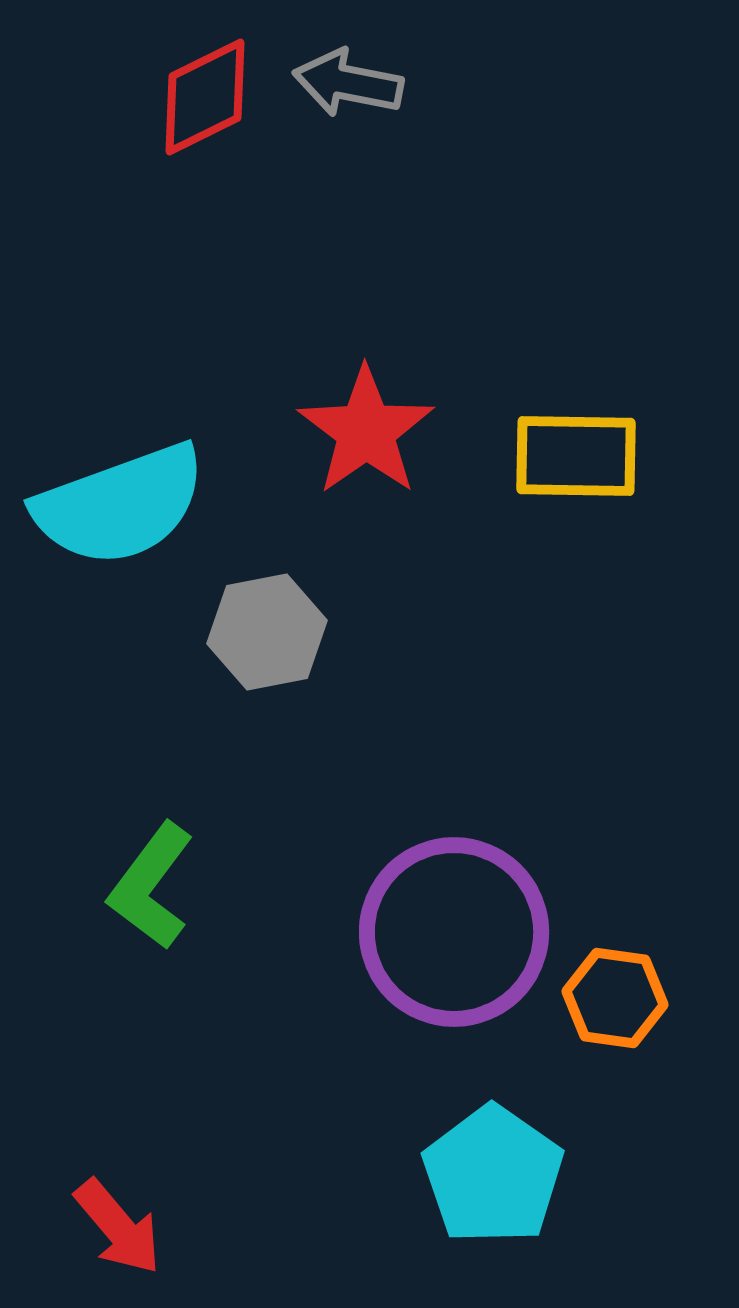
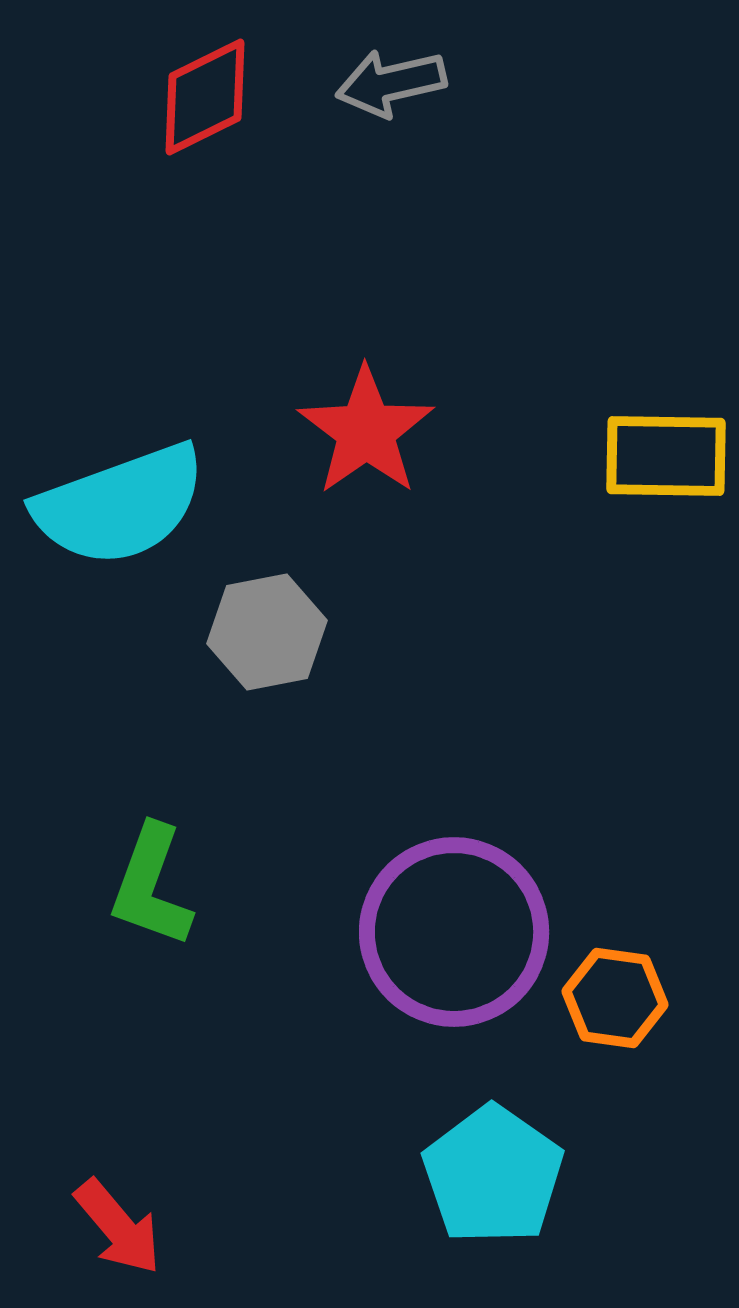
gray arrow: moved 43 px right; rotated 24 degrees counterclockwise
yellow rectangle: moved 90 px right
green L-shape: rotated 17 degrees counterclockwise
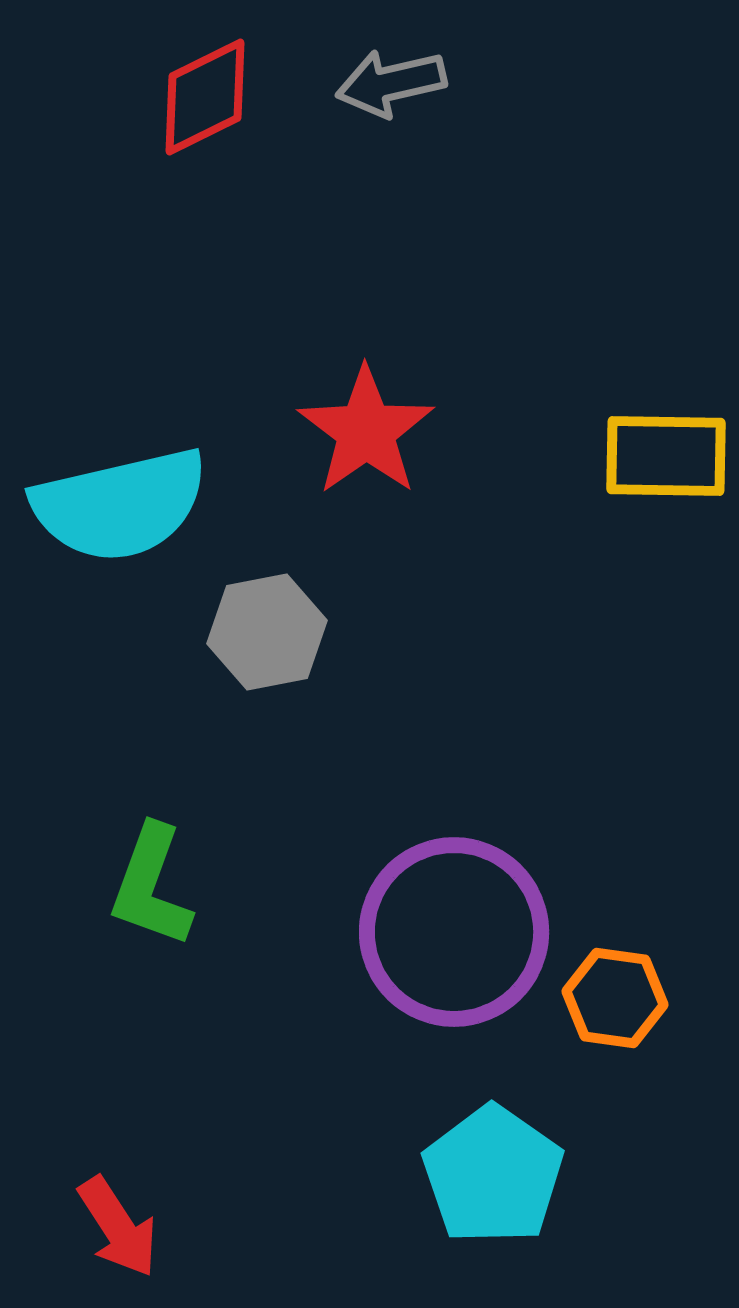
cyan semicircle: rotated 7 degrees clockwise
red arrow: rotated 7 degrees clockwise
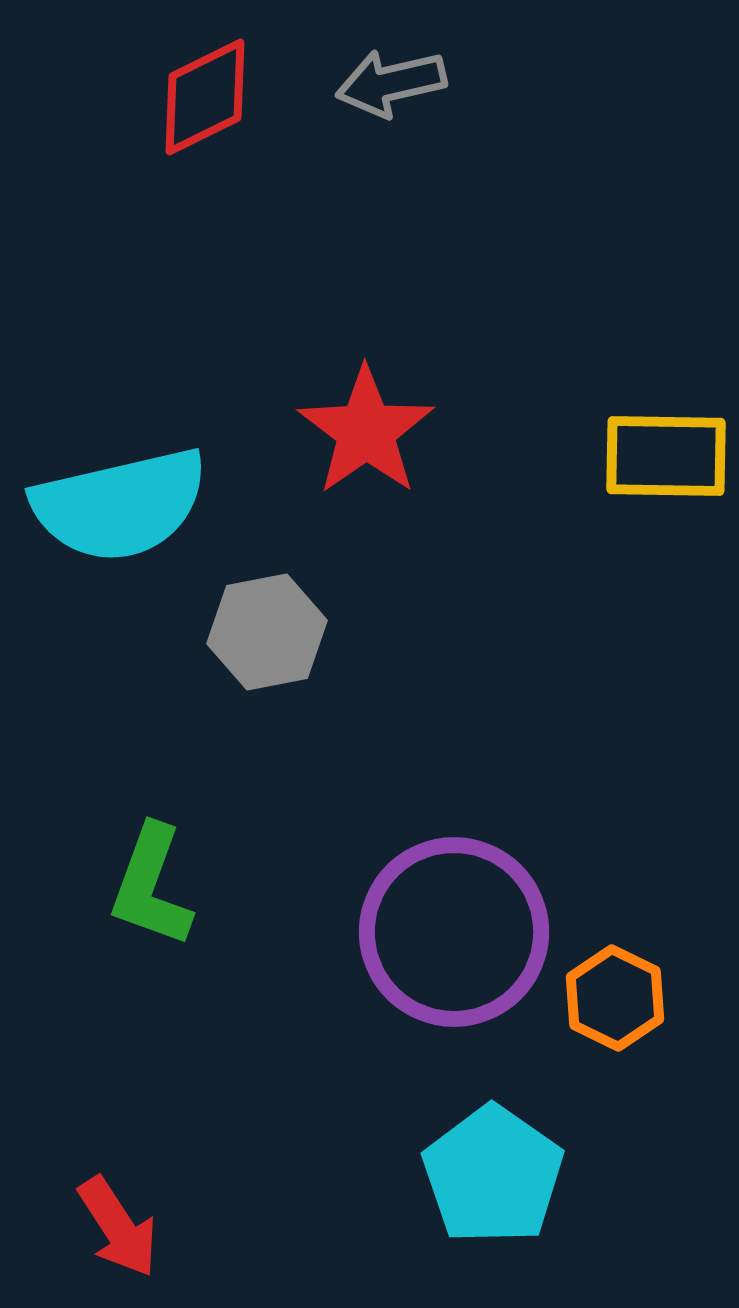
orange hexagon: rotated 18 degrees clockwise
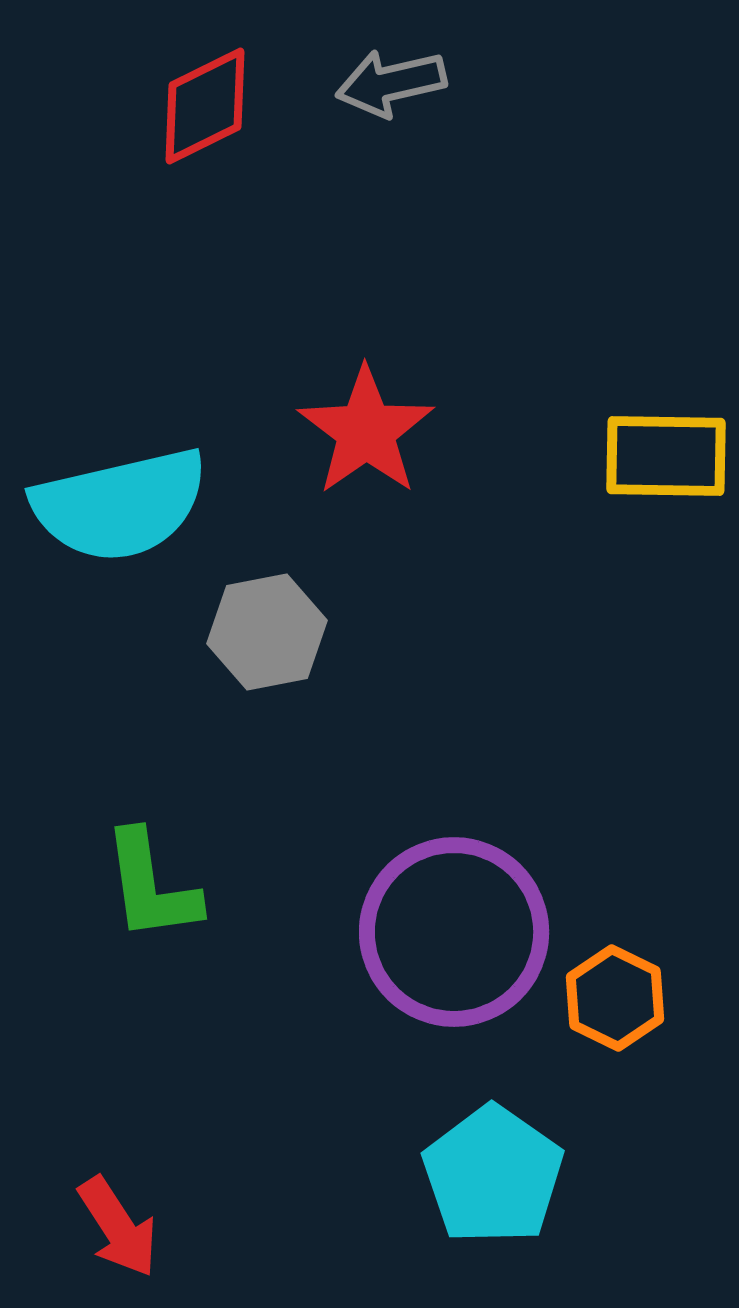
red diamond: moved 9 px down
green L-shape: rotated 28 degrees counterclockwise
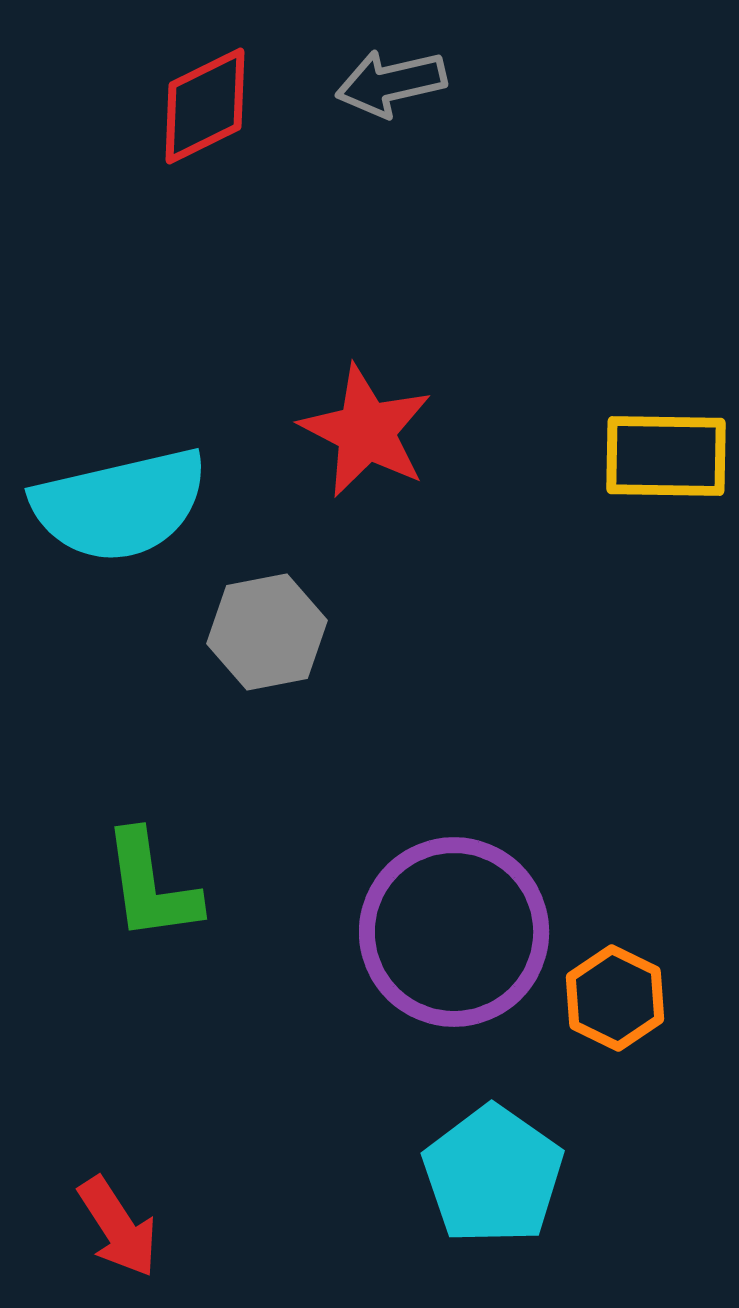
red star: rotated 10 degrees counterclockwise
